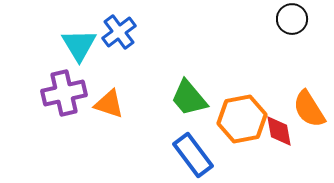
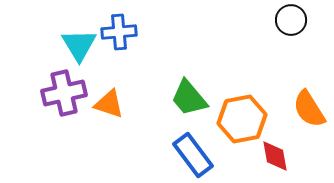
black circle: moved 1 px left, 1 px down
blue cross: rotated 32 degrees clockwise
red diamond: moved 4 px left, 25 px down
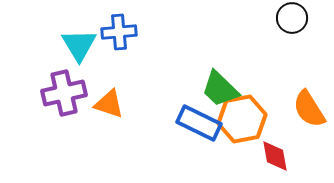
black circle: moved 1 px right, 2 px up
green trapezoid: moved 31 px right, 9 px up; rotated 6 degrees counterclockwise
blue rectangle: moved 6 px right, 32 px up; rotated 27 degrees counterclockwise
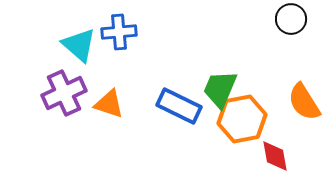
black circle: moved 1 px left, 1 px down
cyan triangle: rotated 18 degrees counterclockwise
green trapezoid: rotated 69 degrees clockwise
purple cross: rotated 12 degrees counterclockwise
orange semicircle: moved 5 px left, 7 px up
blue rectangle: moved 20 px left, 17 px up
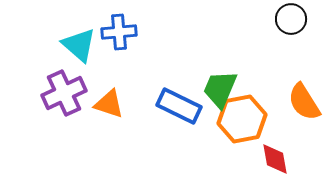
red diamond: moved 3 px down
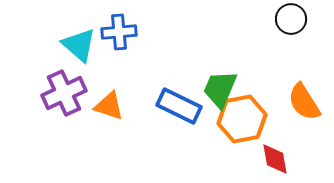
orange triangle: moved 2 px down
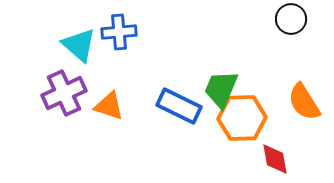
green trapezoid: moved 1 px right
orange hexagon: moved 1 px up; rotated 9 degrees clockwise
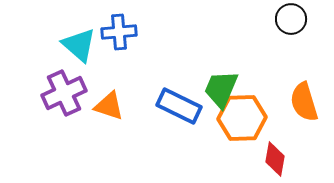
orange semicircle: rotated 15 degrees clockwise
red diamond: rotated 20 degrees clockwise
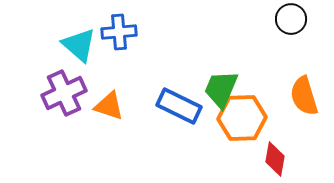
orange semicircle: moved 6 px up
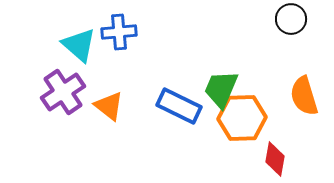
purple cross: moved 1 px left, 1 px up; rotated 9 degrees counterclockwise
orange triangle: rotated 20 degrees clockwise
